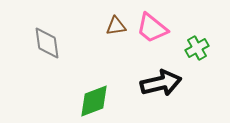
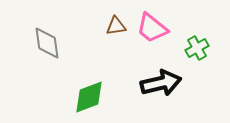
green diamond: moved 5 px left, 4 px up
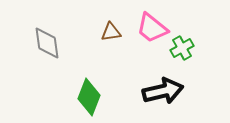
brown triangle: moved 5 px left, 6 px down
green cross: moved 15 px left
black arrow: moved 2 px right, 8 px down
green diamond: rotated 48 degrees counterclockwise
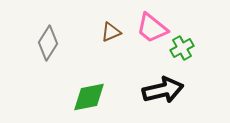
brown triangle: rotated 15 degrees counterclockwise
gray diamond: moved 1 px right; rotated 40 degrees clockwise
black arrow: moved 1 px up
green diamond: rotated 57 degrees clockwise
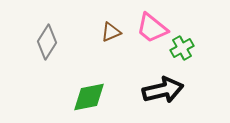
gray diamond: moved 1 px left, 1 px up
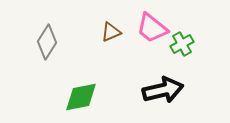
green cross: moved 4 px up
green diamond: moved 8 px left
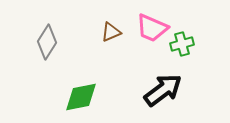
pink trapezoid: rotated 16 degrees counterclockwise
green cross: rotated 15 degrees clockwise
black arrow: rotated 24 degrees counterclockwise
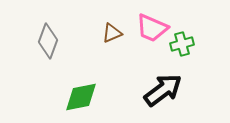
brown triangle: moved 1 px right, 1 px down
gray diamond: moved 1 px right, 1 px up; rotated 12 degrees counterclockwise
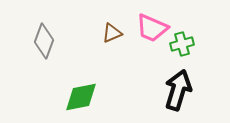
gray diamond: moved 4 px left
black arrow: moved 15 px right; rotated 36 degrees counterclockwise
